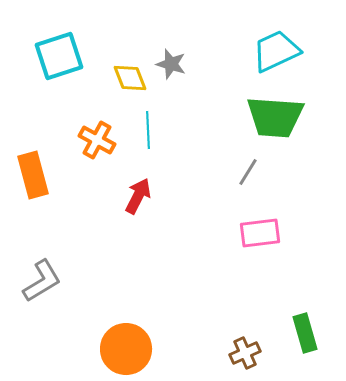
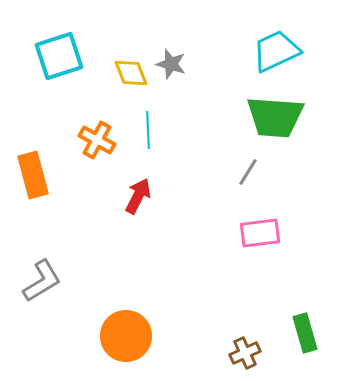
yellow diamond: moved 1 px right, 5 px up
orange circle: moved 13 px up
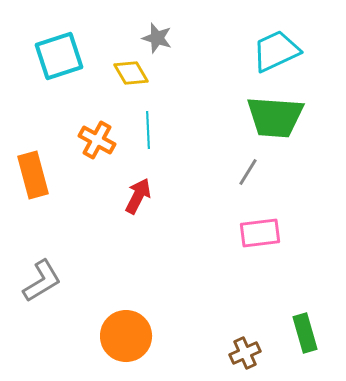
gray star: moved 14 px left, 26 px up
yellow diamond: rotated 9 degrees counterclockwise
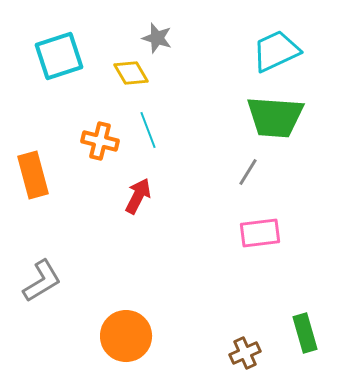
cyan line: rotated 18 degrees counterclockwise
orange cross: moved 3 px right, 1 px down; rotated 15 degrees counterclockwise
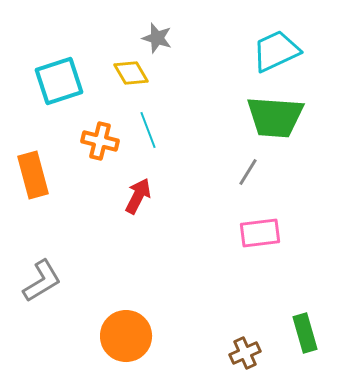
cyan square: moved 25 px down
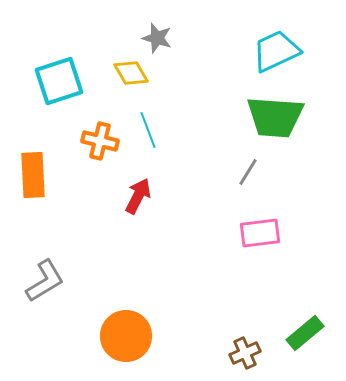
orange rectangle: rotated 12 degrees clockwise
gray L-shape: moved 3 px right
green rectangle: rotated 66 degrees clockwise
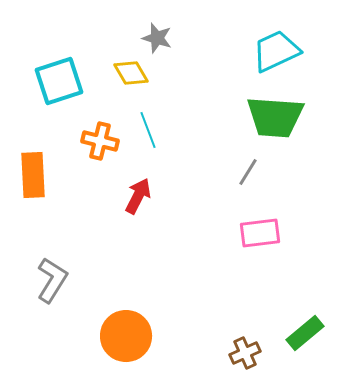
gray L-shape: moved 7 px right, 1 px up; rotated 27 degrees counterclockwise
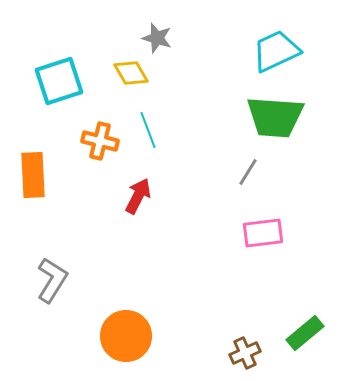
pink rectangle: moved 3 px right
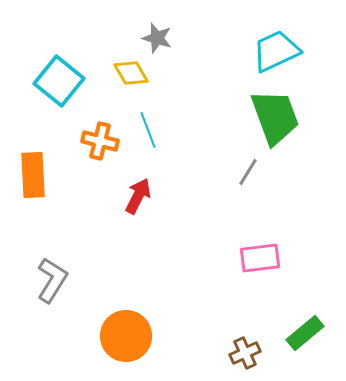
cyan square: rotated 33 degrees counterclockwise
green trapezoid: rotated 114 degrees counterclockwise
pink rectangle: moved 3 px left, 25 px down
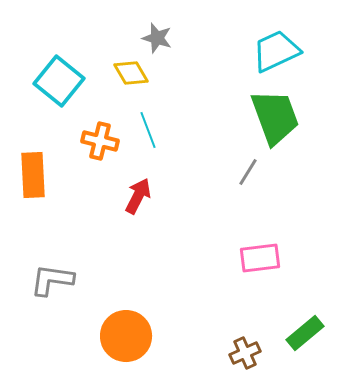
gray L-shape: rotated 114 degrees counterclockwise
